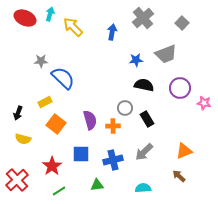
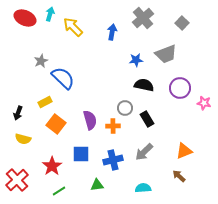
gray star: rotated 24 degrees counterclockwise
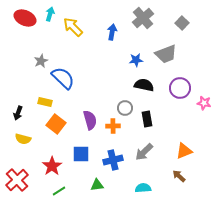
yellow rectangle: rotated 40 degrees clockwise
black rectangle: rotated 21 degrees clockwise
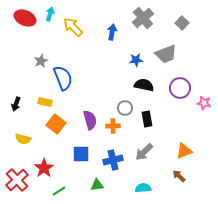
blue semicircle: rotated 25 degrees clockwise
black arrow: moved 2 px left, 9 px up
red star: moved 8 px left, 2 px down
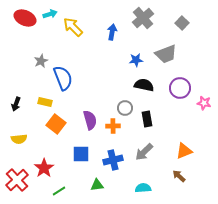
cyan arrow: rotated 56 degrees clockwise
yellow semicircle: moved 4 px left; rotated 21 degrees counterclockwise
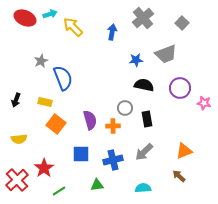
black arrow: moved 4 px up
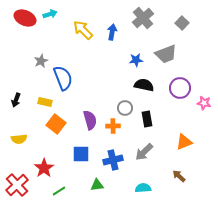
yellow arrow: moved 10 px right, 3 px down
orange triangle: moved 9 px up
red cross: moved 5 px down
